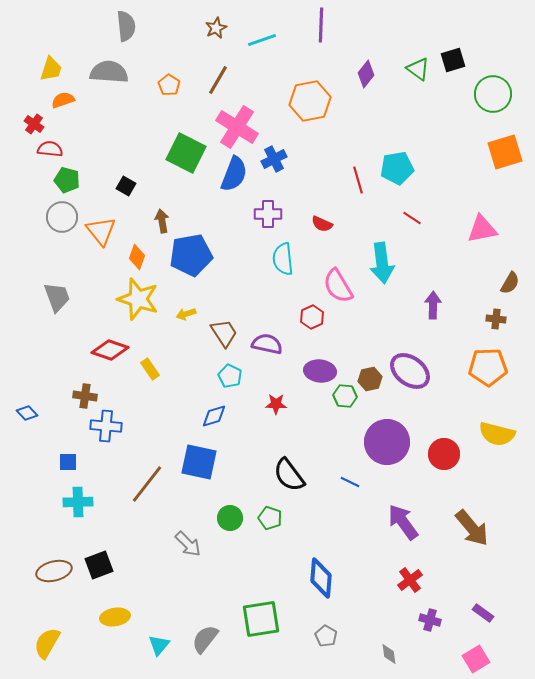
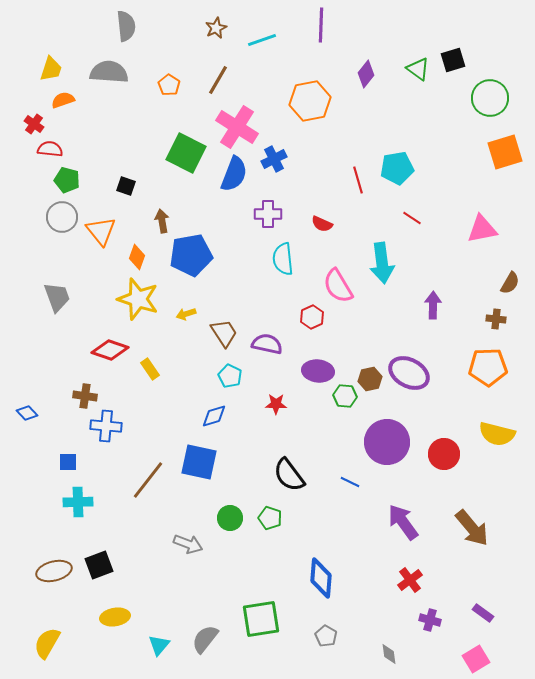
green circle at (493, 94): moved 3 px left, 4 px down
black square at (126, 186): rotated 12 degrees counterclockwise
purple ellipse at (320, 371): moved 2 px left
purple ellipse at (410, 371): moved 1 px left, 2 px down; rotated 9 degrees counterclockwise
brown line at (147, 484): moved 1 px right, 4 px up
gray arrow at (188, 544): rotated 24 degrees counterclockwise
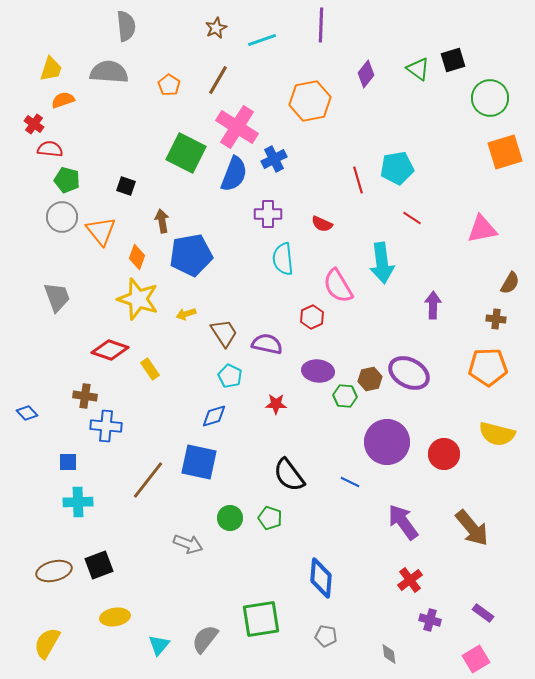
gray pentagon at (326, 636): rotated 20 degrees counterclockwise
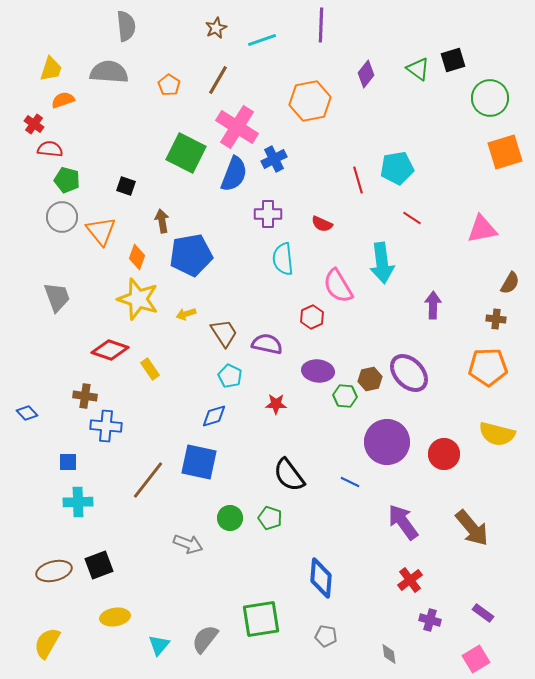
purple ellipse at (409, 373): rotated 18 degrees clockwise
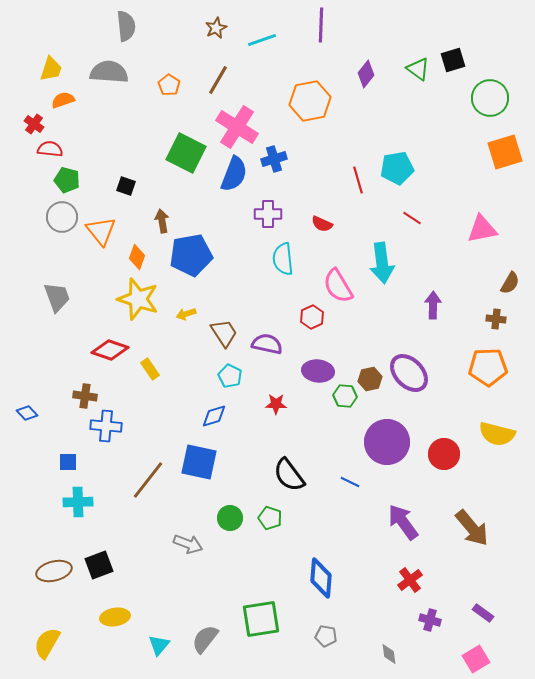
blue cross at (274, 159): rotated 10 degrees clockwise
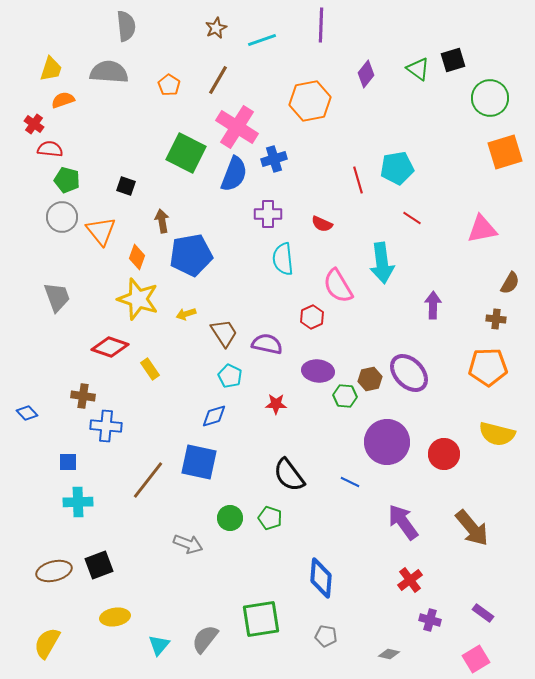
red diamond at (110, 350): moved 3 px up
brown cross at (85, 396): moved 2 px left
gray diamond at (389, 654): rotated 70 degrees counterclockwise
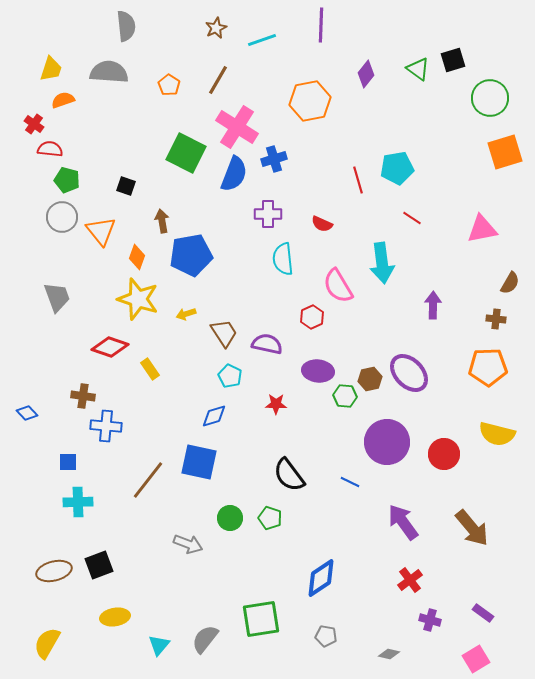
blue diamond at (321, 578): rotated 51 degrees clockwise
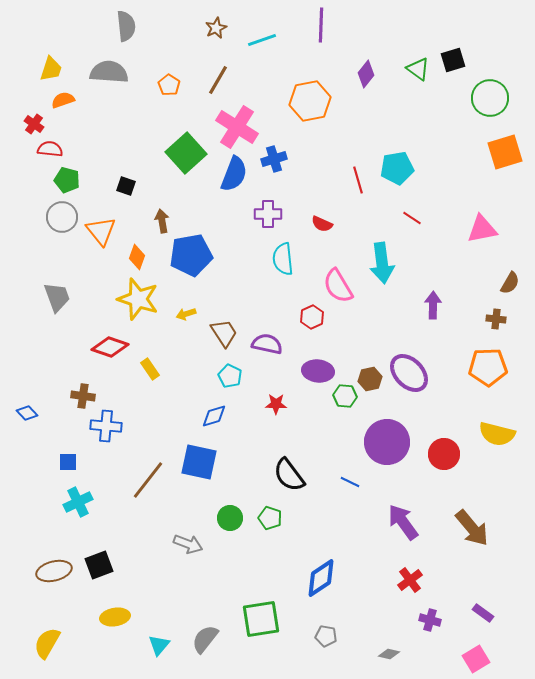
green square at (186, 153): rotated 21 degrees clockwise
cyan cross at (78, 502): rotated 24 degrees counterclockwise
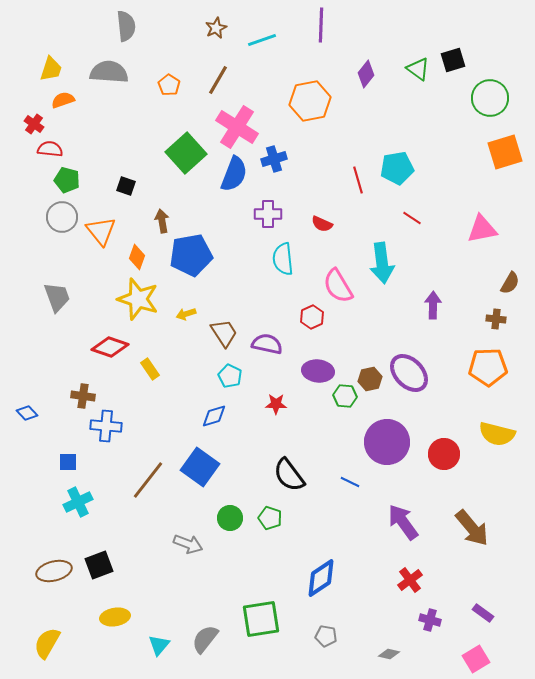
blue square at (199, 462): moved 1 px right, 5 px down; rotated 24 degrees clockwise
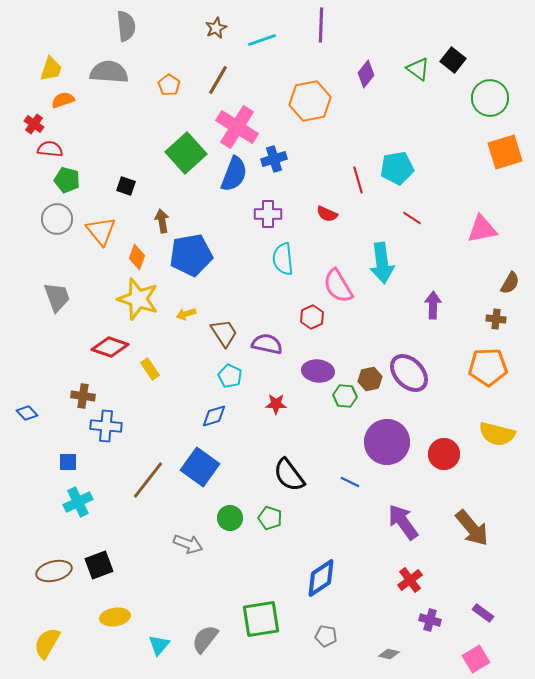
black square at (453, 60): rotated 35 degrees counterclockwise
gray circle at (62, 217): moved 5 px left, 2 px down
red semicircle at (322, 224): moved 5 px right, 10 px up
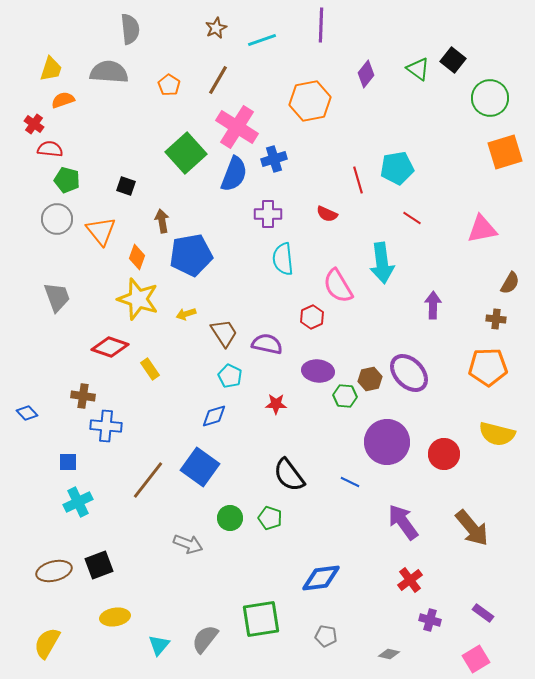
gray semicircle at (126, 26): moved 4 px right, 3 px down
blue diamond at (321, 578): rotated 27 degrees clockwise
